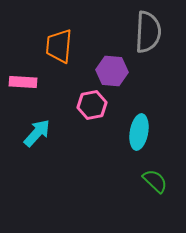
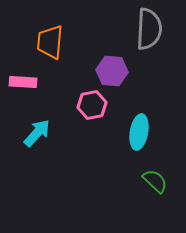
gray semicircle: moved 1 px right, 3 px up
orange trapezoid: moved 9 px left, 4 px up
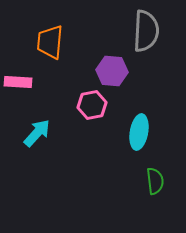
gray semicircle: moved 3 px left, 2 px down
pink rectangle: moved 5 px left
green semicircle: rotated 40 degrees clockwise
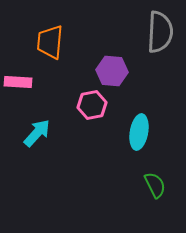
gray semicircle: moved 14 px right, 1 px down
green semicircle: moved 4 px down; rotated 20 degrees counterclockwise
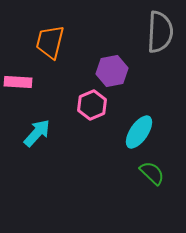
orange trapezoid: rotated 9 degrees clockwise
purple hexagon: rotated 16 degrees counterclockwise
pink hexagon: rotated 12 degrees counterclockwise
cyan ellipse: rotated 24 degrees clockwise
green semicircle: moved 3 px left, 12 px up; rotated 20 degrees counterclockwise
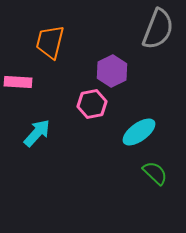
gray semicircle: moved 2 px left, 3 px up; rotated 18 degrees clockwise
purple hexagon: rotated 16 degrees counterclockwise
pink hexagon: moved 1 px up; rotated 12 degrees clockwise
cyan ellipse: rotated 20 degrees clockwise
green semicircle: moved 3 px right
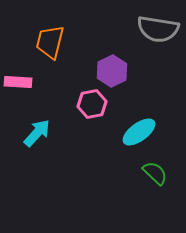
gray semicircle: rotated 78 degrees clockwise
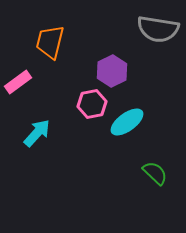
pink rectangle: rotated 40 degrees counterclockwise
cyan ellipse: moved 12 px left, 10 px up
